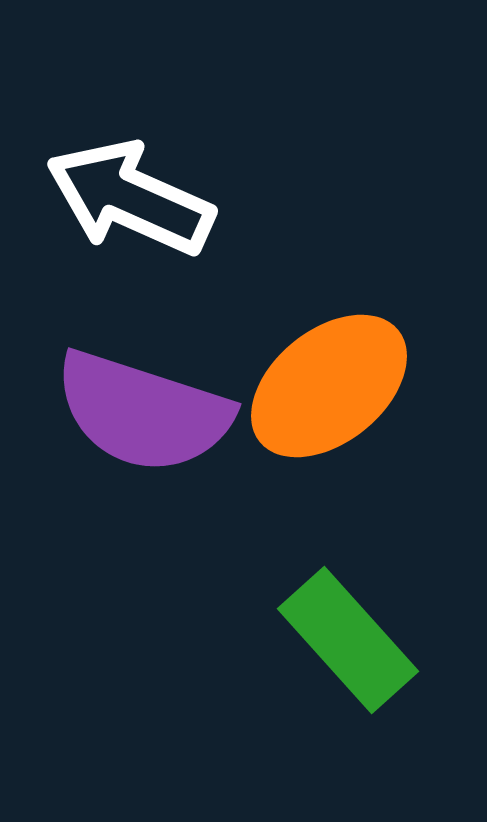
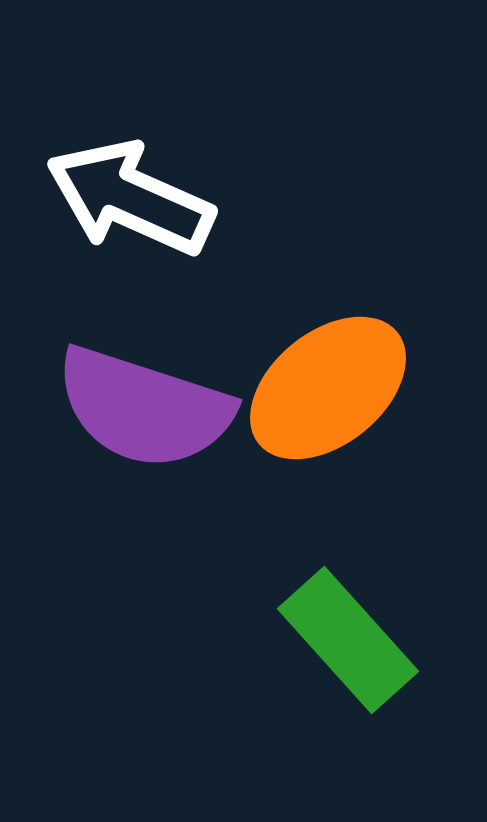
orange ellipse: moved 1 px left, 2 px down
purple semicircle: moved 1 px right, 4 px up
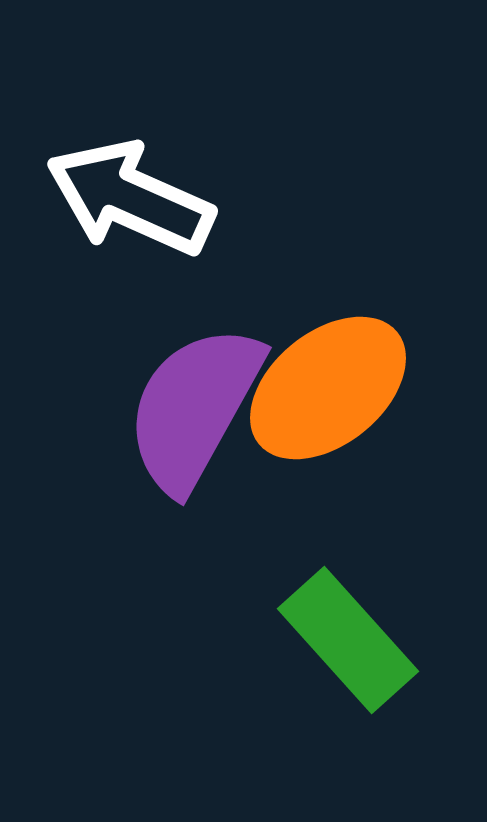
purple semicircle: moved 50 px right; rotated 101 degrees clockwise
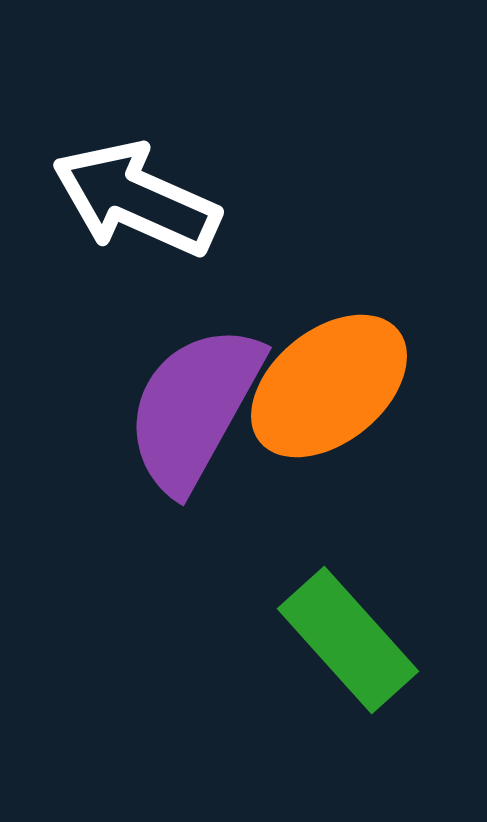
white arrow: moved 6 px right, 1 px down
orange ellipse: moved 1 px right, 2 px up
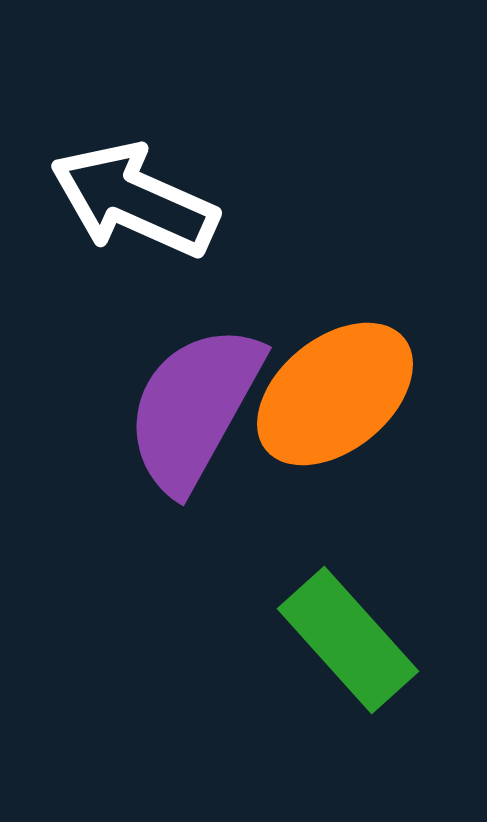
white arrow: moved 2 px left, 1 px down
orange ellipse: moved 6 px right, 8 px down
